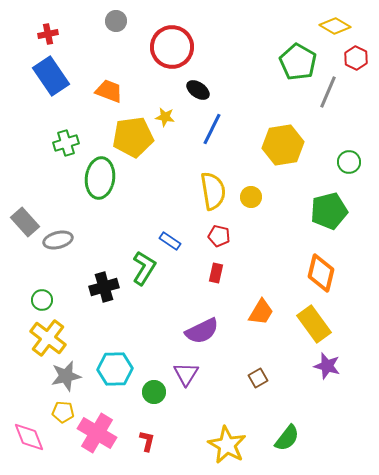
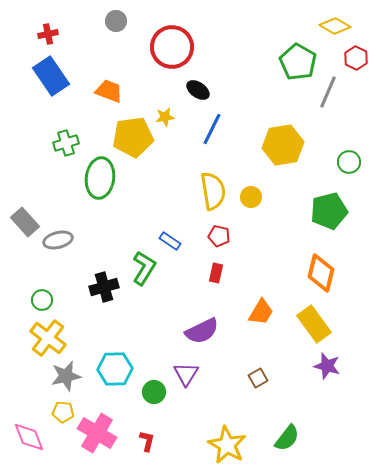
yellow star at (165, 117): rotated 18 degrees counterclockwise
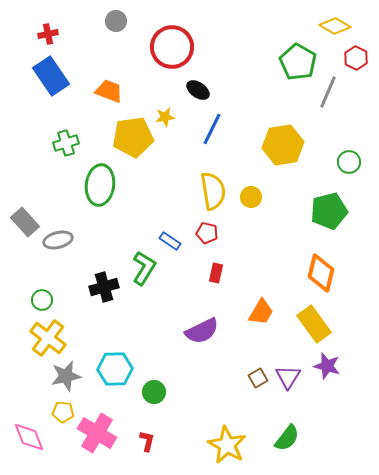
green ellipse at (100, 178): moved 7 px down
red pentagon at (219, 236): moved 12 px left, 3 px up
purple triangle at (186, 374): moved 102 px right, 3 px down
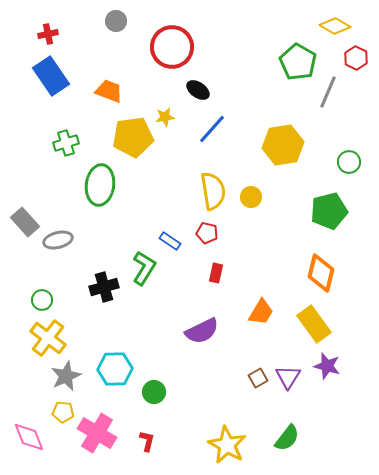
blue line at (212, 129): rotated 16 degrees clockwise
gray star at (66, 376): rotated 12 degrees counterclockwise
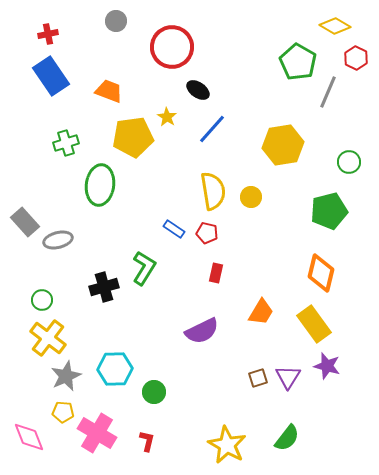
yellow star at (165, 117): moved 2 px right; rotated 30 degrees counterclockwise
blue rectangle at (170, 241): moved 4 px right, 12 px up
brown square at (258, 378): rotated 12 degrees clockwise
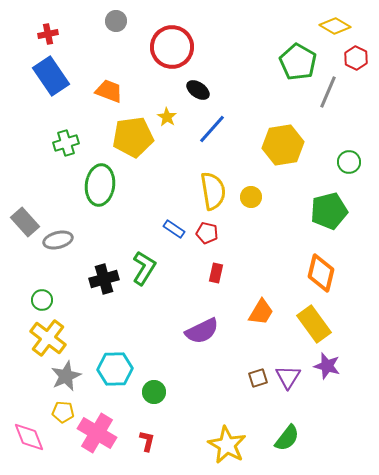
black cross at (104, 287): moved 8 px up
